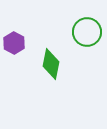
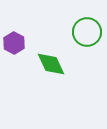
green diamond: rotated 36 degrees counterclockwise
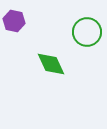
purple hexagon: moved 22 px up; rotated 15 degrees counterclockwise
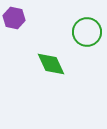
purple hexagon: moved 3 px up
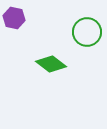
green diamond: rotated 28 degrees counterclockwise
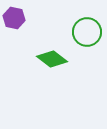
green diamond: moved 1 px right, 5 px up
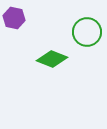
green diamond: rotated 16 degrees counterclockwise
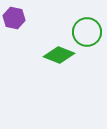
green diamond: moved 7 px right, 4 px up
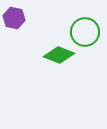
green circle: moved 2 px left
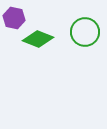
green diamond: moved 21 px left, 16 px up
